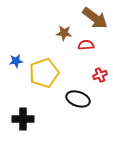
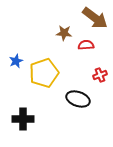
blue star: rotated 16 degrees counterclockwise
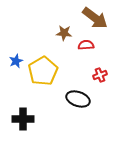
yellow pentagon: moved 1 px left, 2 px up; rotated 12 degrees counterclockwise
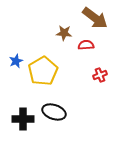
black ellipse: moved 24 px left, 13 px down
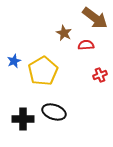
brown star: rotated 21 degrees clockwise
blue star: moved 2 px left
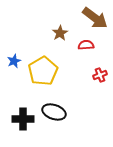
brown star: moved 4 px left; rotated 14 degrees clockwise
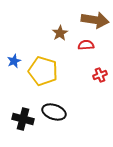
brown arrow: moved 2 px down; rotated 28 degrees counterclockwise
yellow pentagon: rotated 24 degrees counterclockwise
black cross: rotated 15 degrees clockwise
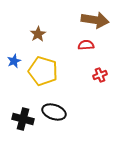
brown star: moved 22 px left, 1 px down
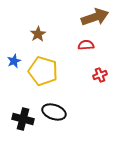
brown arrow: moved 3 px up; rotated 28 degrees counterclockwise
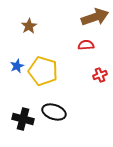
brown star: moved 9 px left, 8 px up
blue star: moved 3 px right, 5 px down
